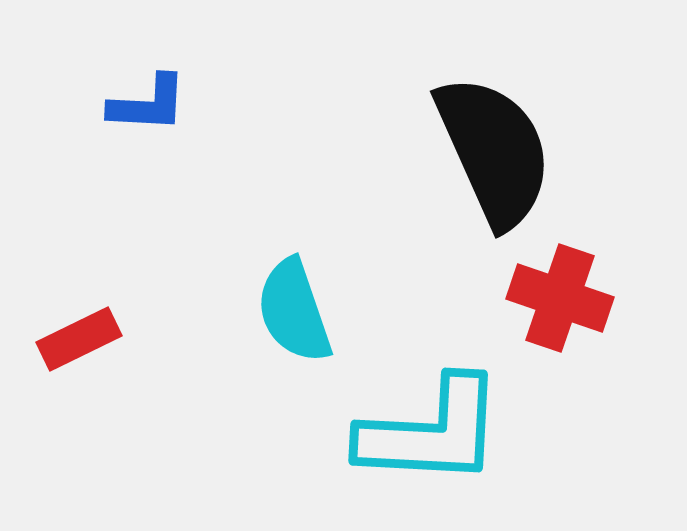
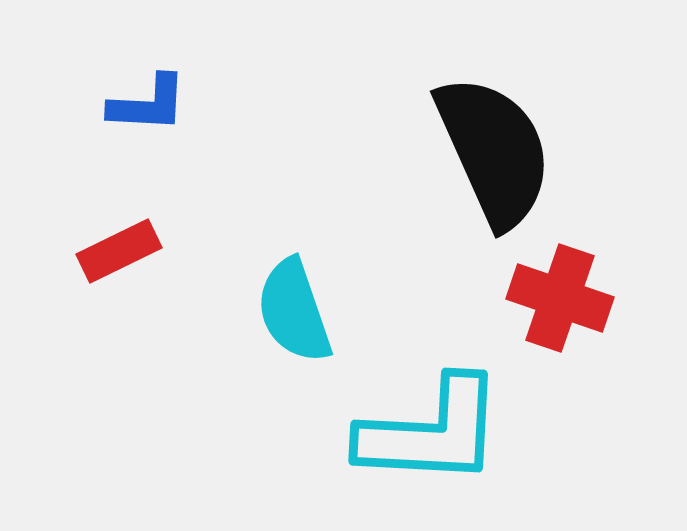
red rectangle: moved 40 px right, 88 px up
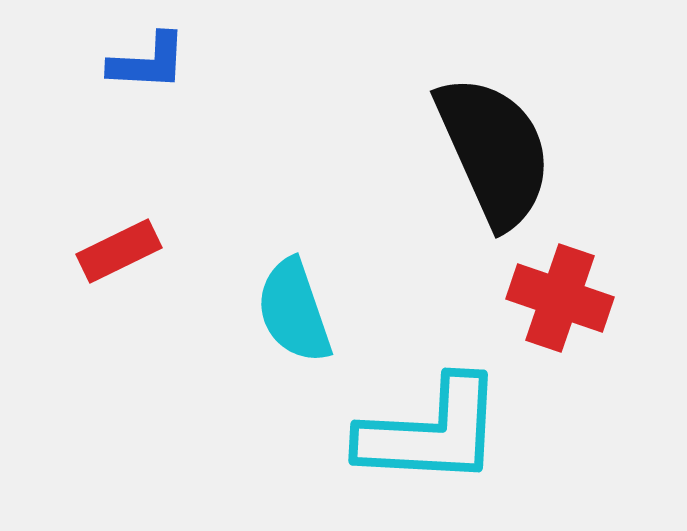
blue L-shape: moved 42 px up
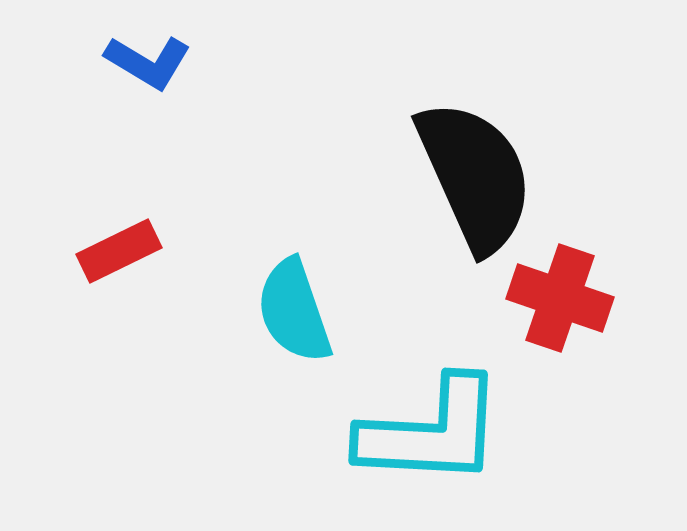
blue L-shape: rotated 28 degrees clockwise
black semicircle: moved 19 px left, 25 px down
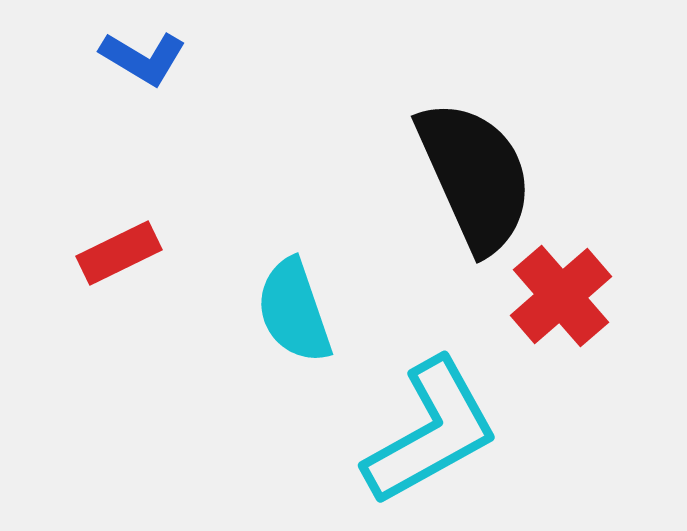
blue L-shape: moved 5 px left, 4 px up
red rectangle: moved 2 px down
red cross: moved 1 px right, 2 px up; rotated 30 degrees clockwise
cyan L-shape: rotated 32 degrees counterclockwise
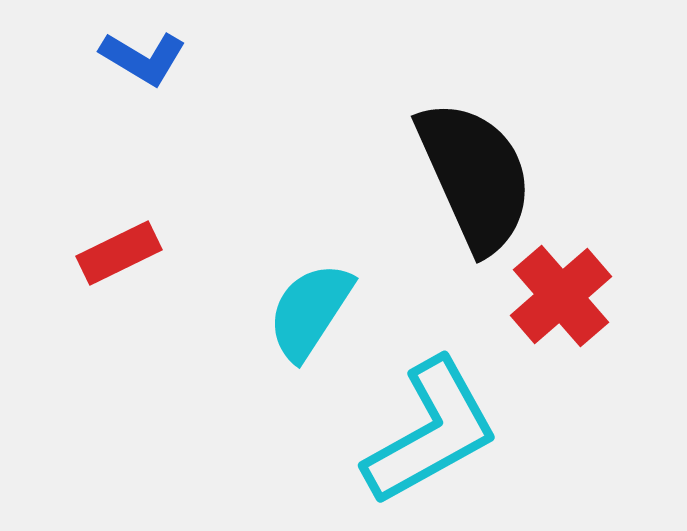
cyan semicircle: moved 16 px right; rotated 52 degrees clockwise
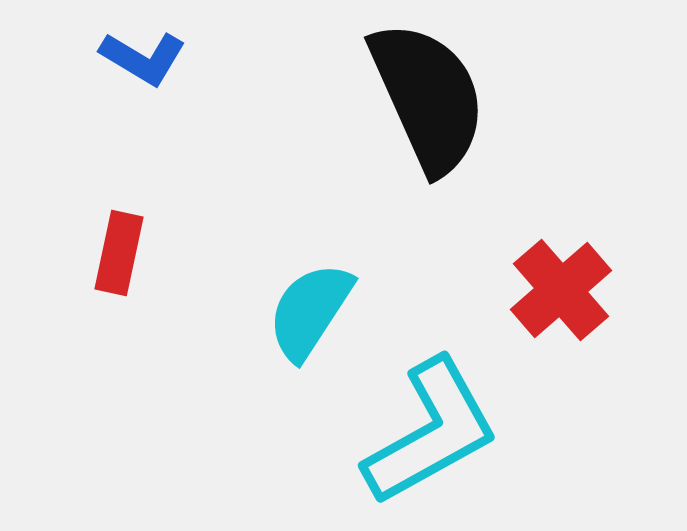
black semicircle: moved 47 px left, 79 px up
red rectangle: rotated 52 degrees counterclockwise
red cross: moved 6 px up
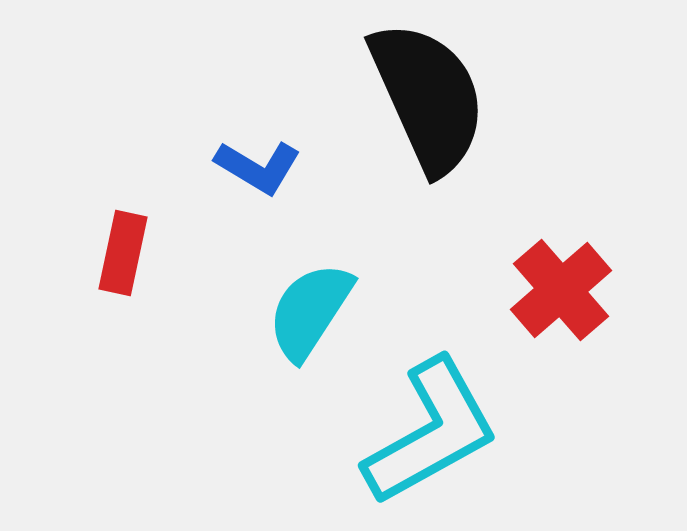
blue L-shape: moved 115 px right, 109 px down
red rectangle: moved 4 px right
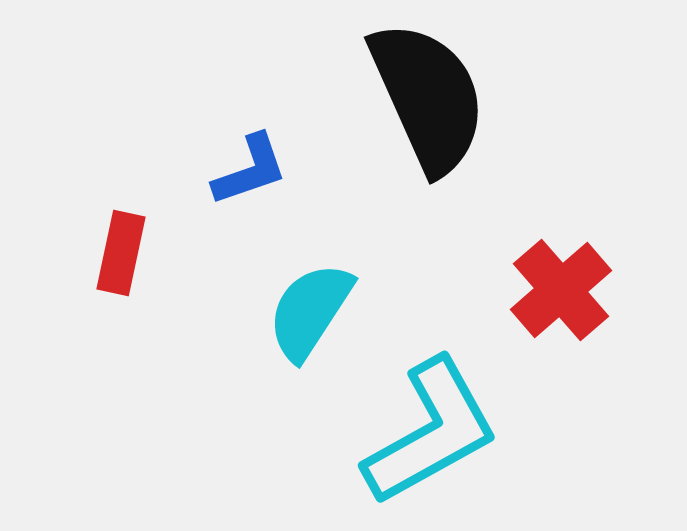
blue L-shape: moved 8 px left, 3 px down; rotated 50 degrees counterclockwise
red rectangle: moved 2 px left
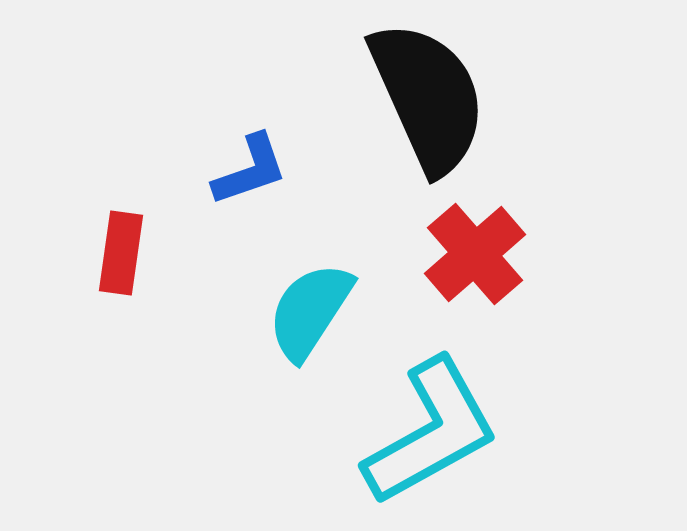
red rectangle: rotated 4 degrees counterclockwise
red cross: moved 86 px left, 36 px up
